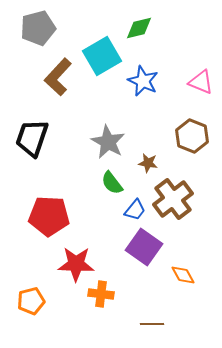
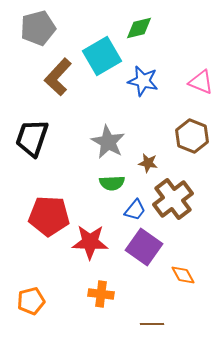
blue star: rotated 12 degrees counterclockwise
green semicircle: rotated 55 degrees counterclockwise
red star: moved 14 px right, 22 px up
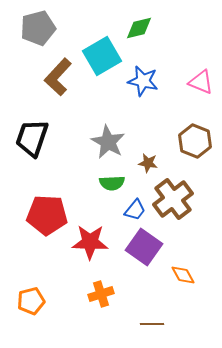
brown hexagon: moved 3 px right, 5 px down
red pentagon: moved 2 px left, 1 px up
orange cross: rotated 25 degrees counterclockwise
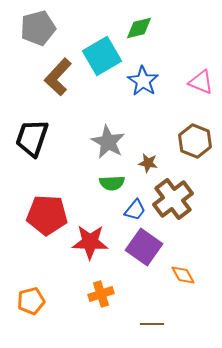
blue star: rotated 20 degrees clockwise
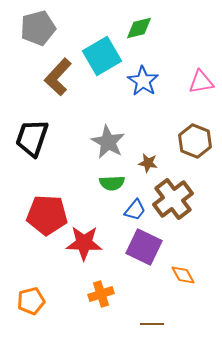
pink triangle: rotated 32 degrees counterclockwise
red star: moved 6 px left, 1 px down
purple square: rotated 9 degrees counterclockwise
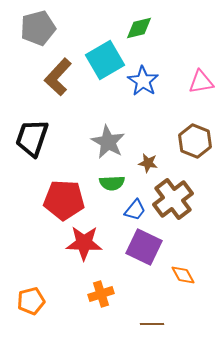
cyan square: moved 3 px right, 4 px down
red pentagon: moved 17 px right, 15 px up
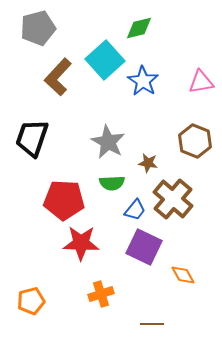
cyan square: rotated 12 degrees counterclockwise
brown cross: rotated 12 degrees counterclockwise
red star: moved 3 px left
